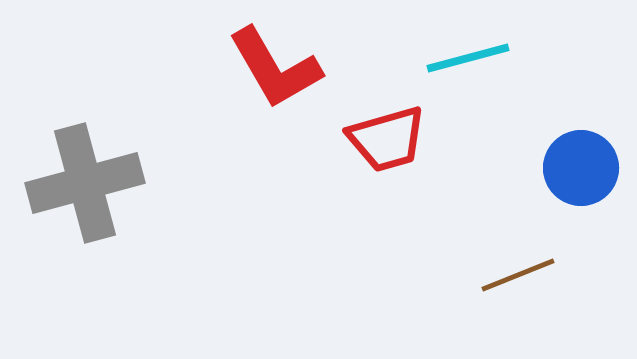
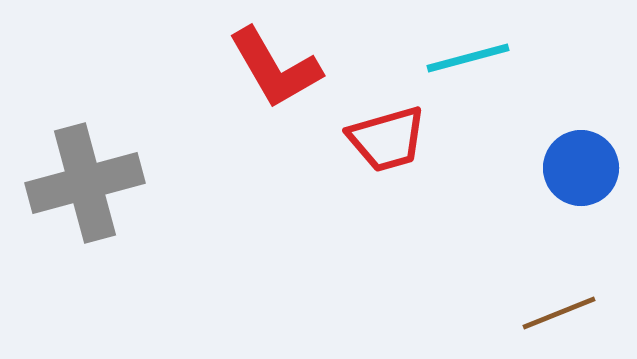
brown line: moved 41 px right, 38 px down
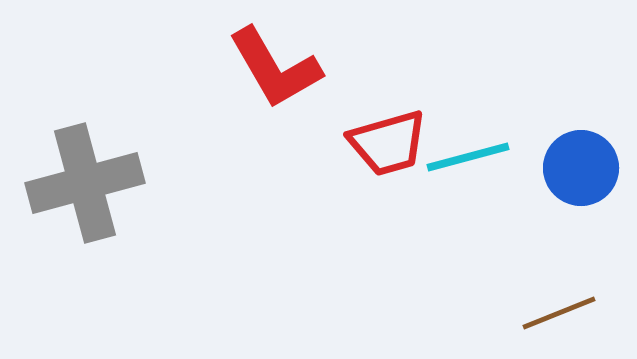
cyan line: moved 99 px down
red trapezoid: moved 1 px right, 4 px down
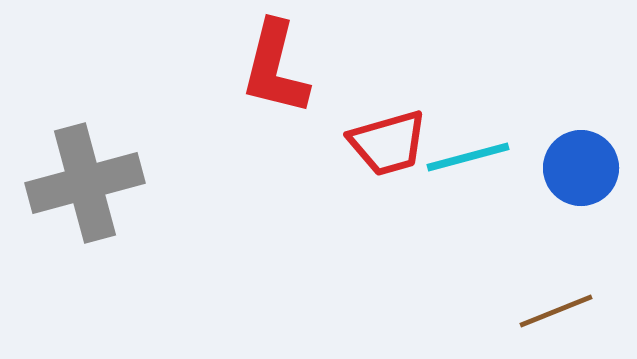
red L-shape: rotated 44 degrees clockwise
brown line: moved 3 px left, 2 px up
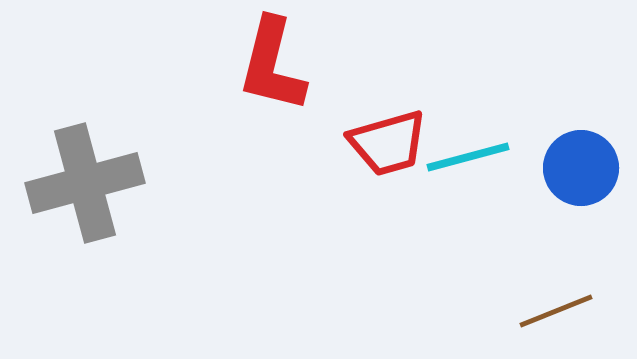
red L-shape: moved 3 px left, 3 px up
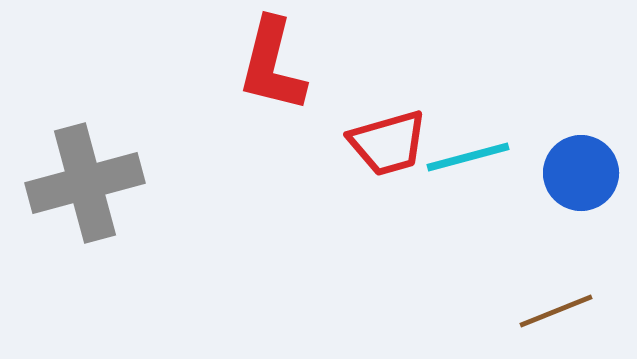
blue circle: moved 5 px down
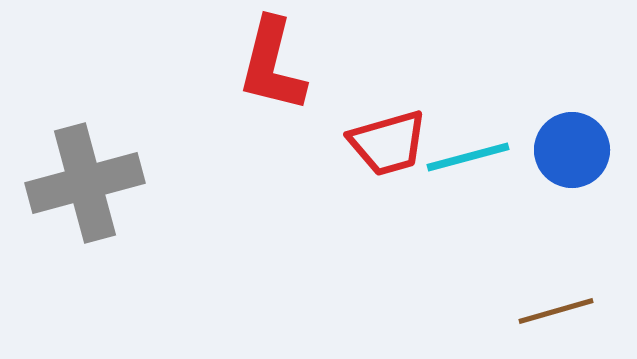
blue circle: moved 9 px left, 23 px up
brown line: rotated 6 degrees clockwise
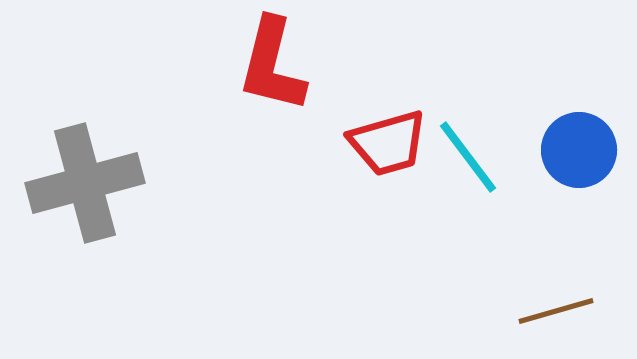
blue circle: moved 7 px right
cyan line: rotated 68 degrees clockwise
